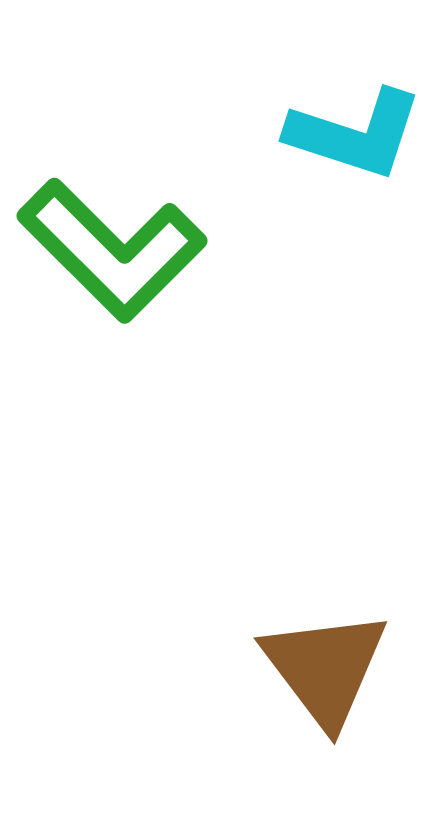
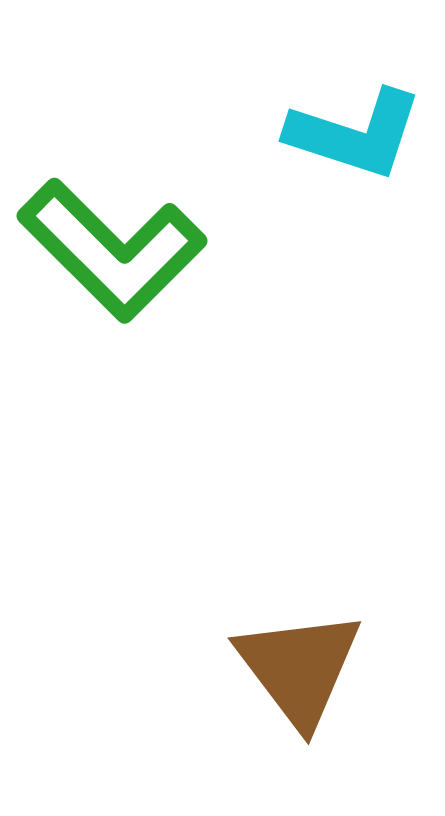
brown triangle: moved 26 px left
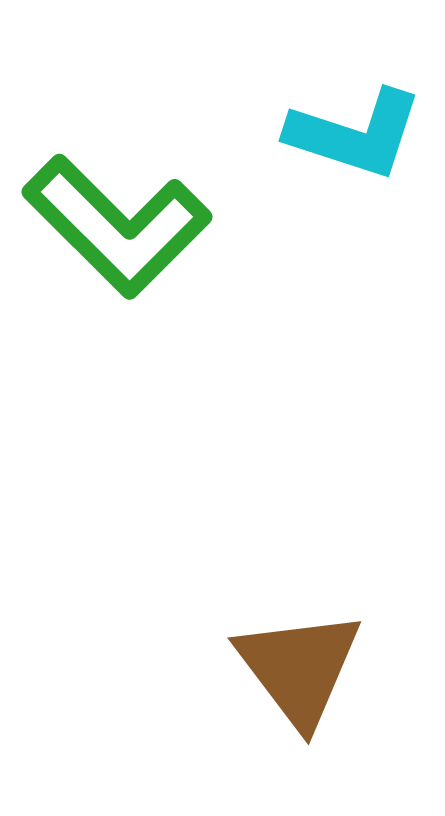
green L-shape: moved 5 px right, 24 px up
